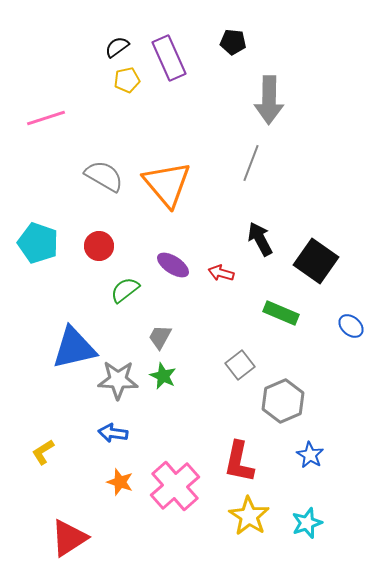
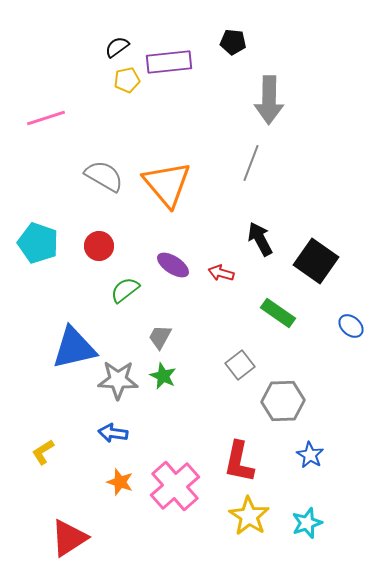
purple rectangle: moved 4 px down; rotated 72 degrees counterclockwise
green rectangle: moved 3 px left; rotated 12 degrees clockwise
gray hexagon: rotated 21 degrees clockwise
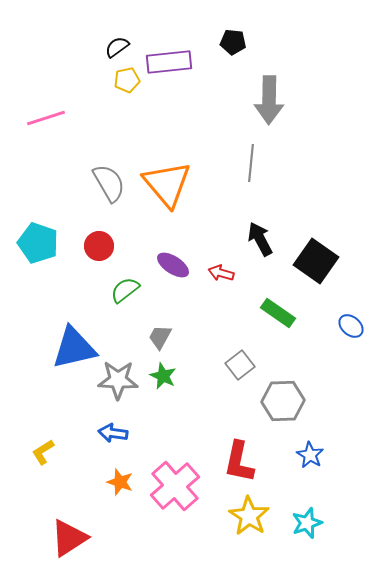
gray line: rotated 15 degrees counterclockwise
gray semicircle: moved 5 px right, 7 px down; rotated 30 degrees clockwise
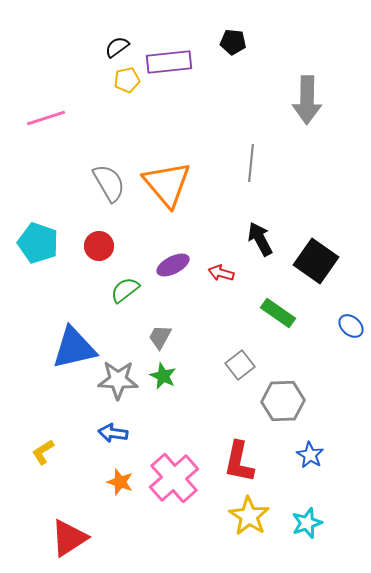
gray arrow: moved 38 px right
purple ellipse: rotated 60 degrees counterclockwise
pink cross: moved 1 px left, 8 px up
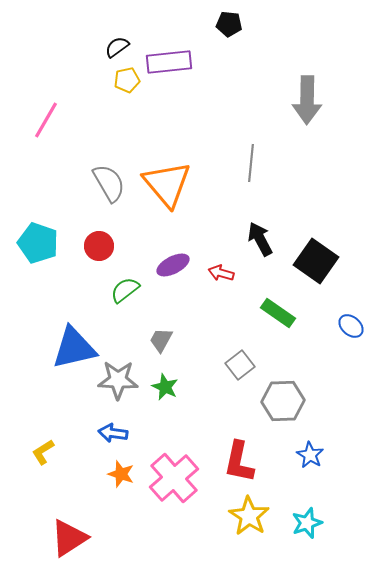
black pentagon: moved 4 px left, 18 px up
pink line: moved 2 px down; rotated 42 degrees counterclockwise
gray trapezoid: moved 1 px right, 3 px down
green star: moved 2 px right, 11 px down
orange star: moved 1 px right, 8 px up
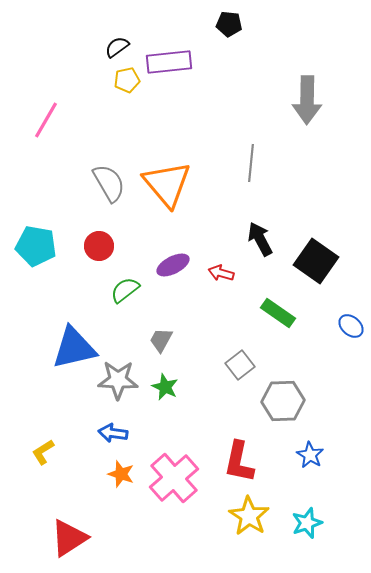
cyan pentagon: moved 2 px left, 3 px down; rotated 9 degrees counterclockwise
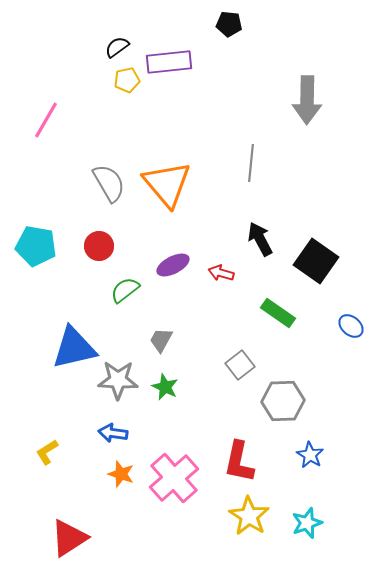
yellow L-shape: moved 4 px right
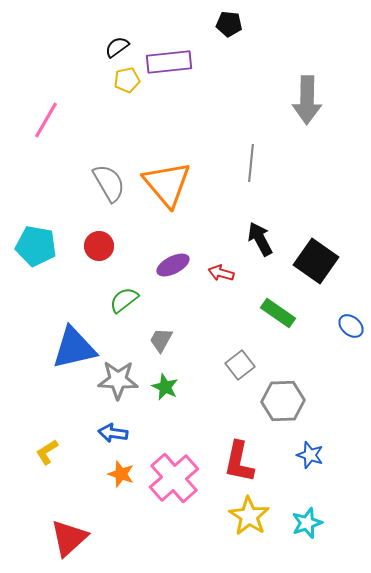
green semicircle: moved 1 px left, 10 px down
blue star: rotated 12 degrees counterclockwise
red triangle: rotated 9 degrees counterclockwise
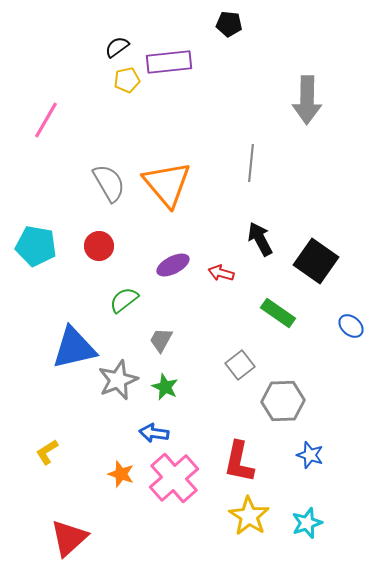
gray star: rotated 24 degrees counterclockwise
blue arrow: moved 41 px right
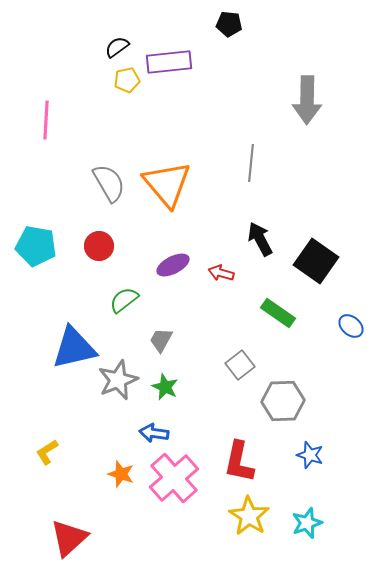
pink line: rotated 27 degrees counterclockwise
